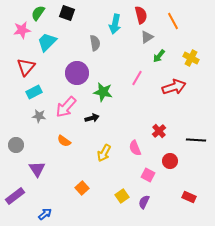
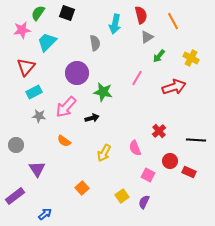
red rectangle: moved 25 px up
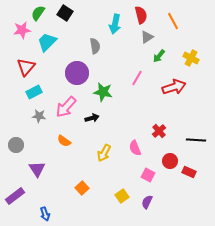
black square: moved 2 px left; rotated 14 degrees clockwise
gray semicircle: moved 3 px down
purple semicircle: moved 3 px right
blue arrow: rotated 112 degrees clockwise
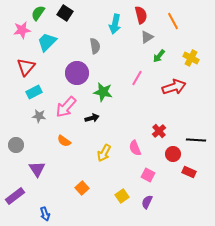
red circle: moved 3 px right, 7 px up
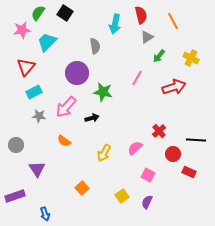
pink semicircle: rotated 70 degrees clockwise
purple rectangle: rotated 18 degrees clockwise
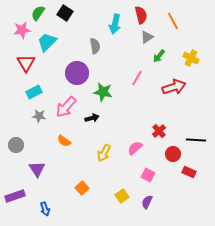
red triangle: moved 4 px up; rotated 12 degrees counterclockwise
blue arrow: moved 5 px up
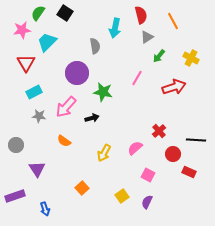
cyan arrow: moved 4 px down
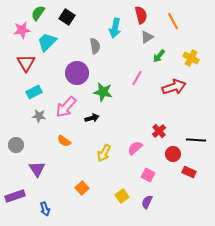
black square: moved 2 px right, 4 px down
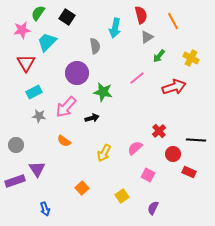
pink line: rotated 21 degrees clockwise
purple rectangle: moved 15 px up
purple semicircle: moved 6 px right, 6 px down
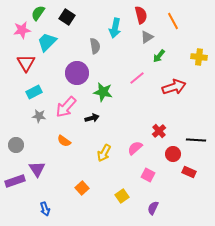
yellow cross: moved 8 px right, 1 px up; rotated 21 degrees counterclockwise
